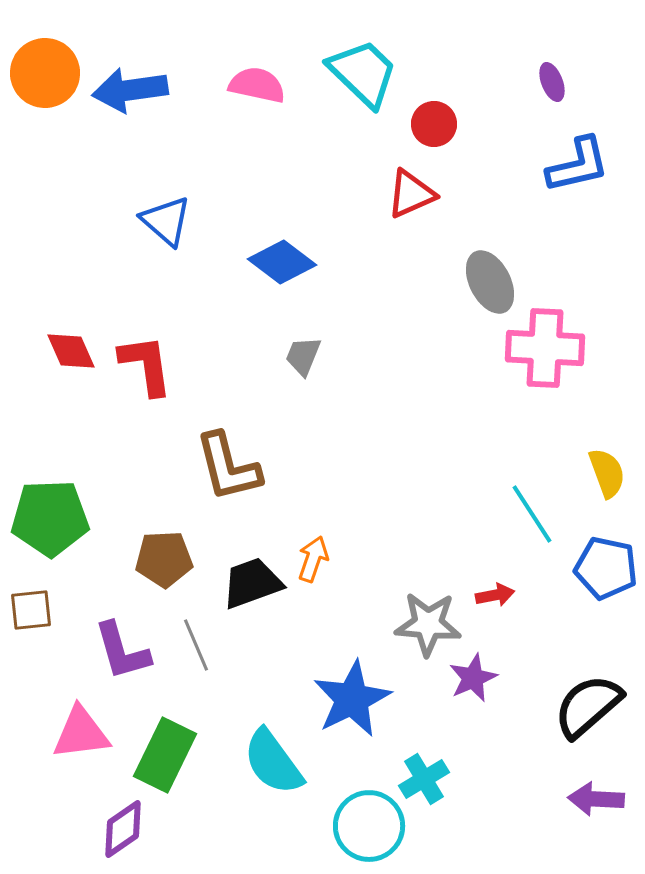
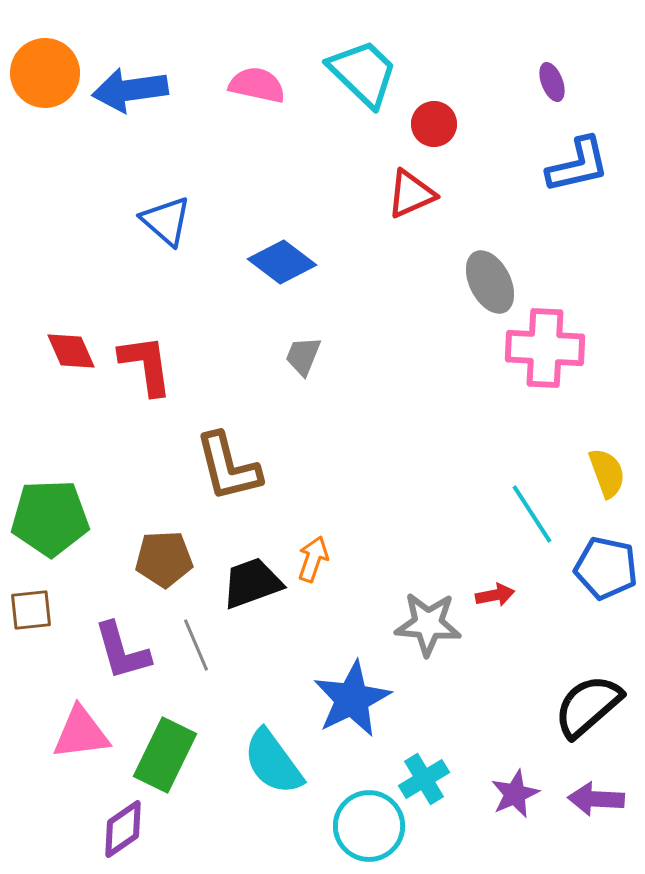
purple star: moved 42 px right, 116 px down
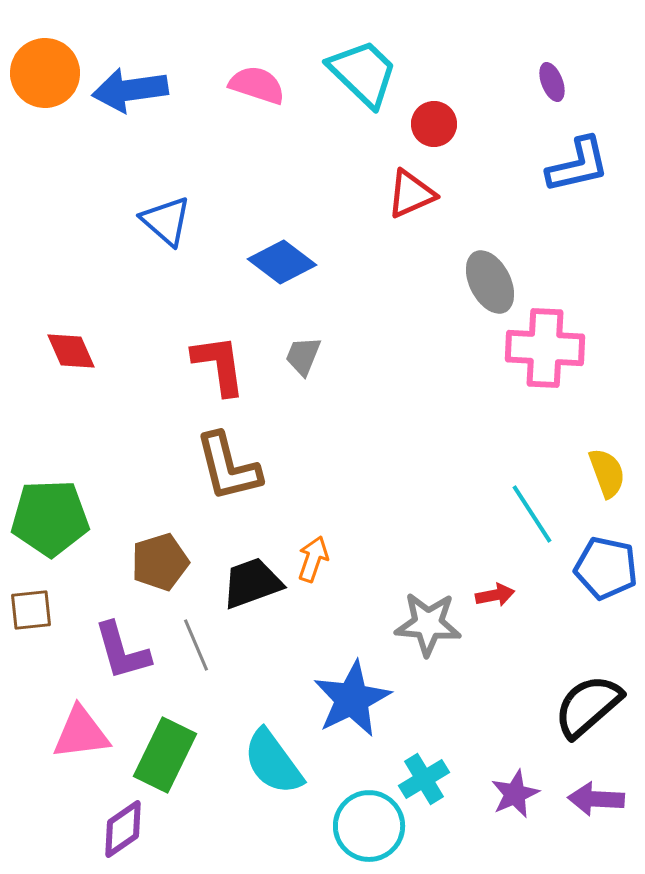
pink semicircle: rotated 6 degrees clockwise
red L-shape: moved 73 px right
brown pentagon: moved 4 px left, 3 px down; rotated 14 degrees counterclockwise
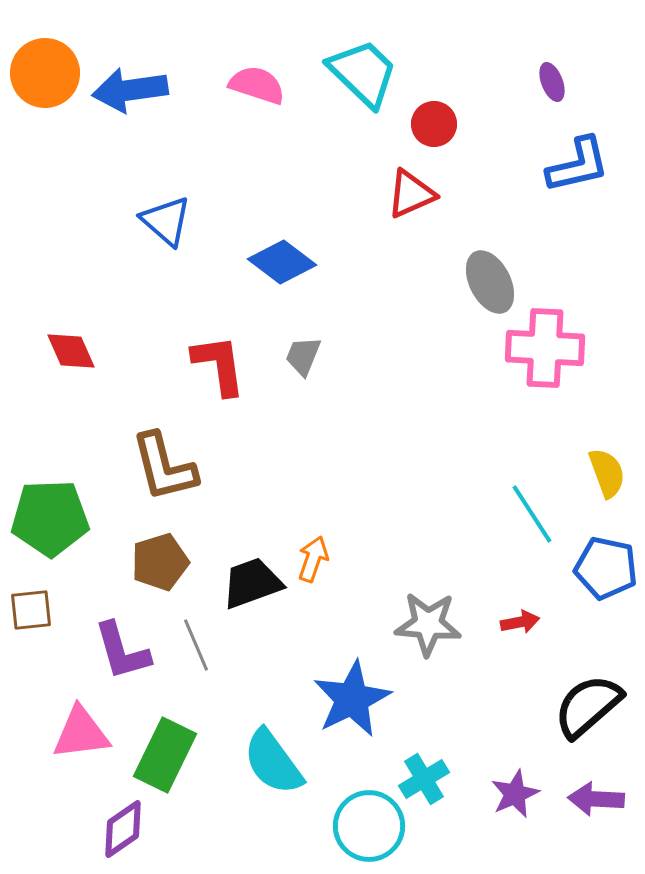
brown L-shape: moved 64 px left
red arrow: moved 25 px right, 27 px down
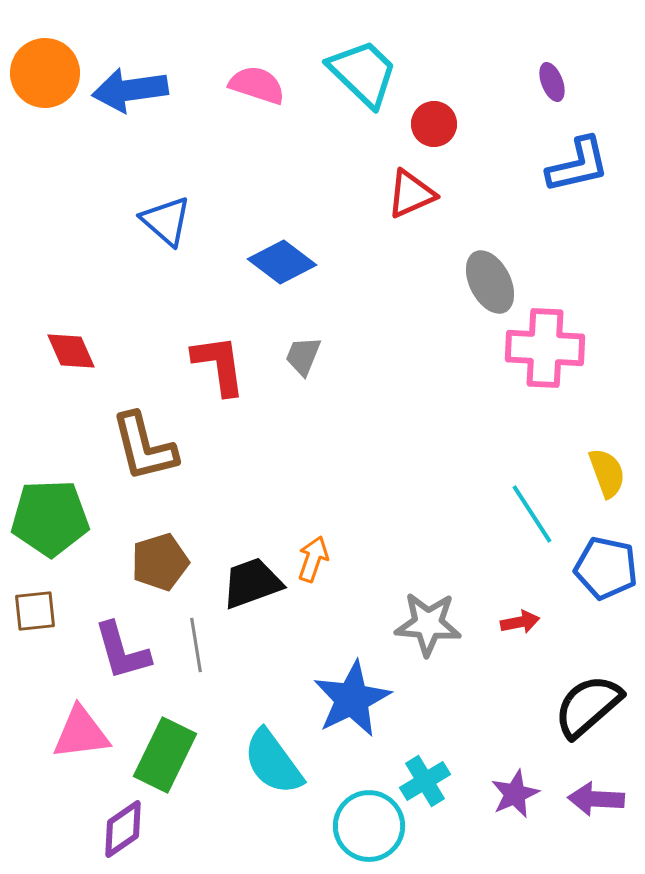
brown L-shape: moved 20 px left, 20 px up
brown square: moved 4 px right, 1 px down
gray line: rotated 14 degrees clockwise
cyan cross: moved 1 px right, 2 px down
